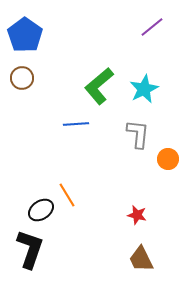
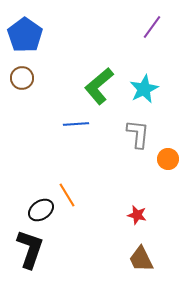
purple line: rotated 15 degrees counterclockwise
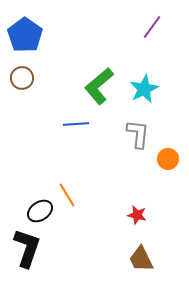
black ellipse: moved 1 px left, 1 px down
black L-shape: moved 3 px left, 1 px up
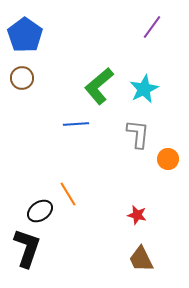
orange line: moved 1 px right, 1 px up
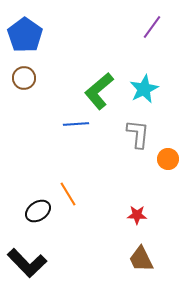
brown circle: moved 2 px right
green L-shape: moved 5 px down
black ellipse: moved 2 px left
red star: rotated 12 degrees counterclockwise
black L-shape: moved 15 px down; rotated 117 degrees clockwise
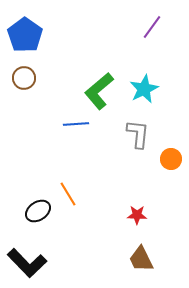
orange circle: moved 3 px right
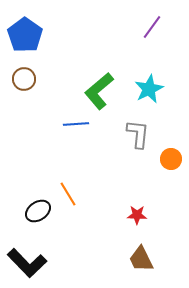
brown circle: moved 1 px down
cyan star: moved 5 px right
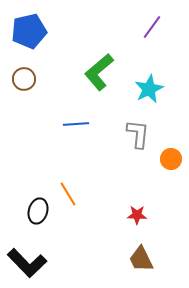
blue pentagon: moved 4 px right, 4 px up; rotated 24 degrees clockwise
green L-shape: moved 19 px up
black ellipse: rotated 40 degrees counterclockwise
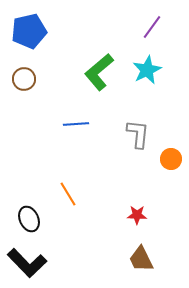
cyan star: moved 2 px left, 19 px up
black ellipse: moved 9 px left, 8 px down; rotated 40 degrees counterclockwise
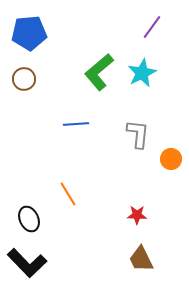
blue pentagon: moved 2 px down; rotated 8 degrees clockwise
cyan star: moved 5 px left, 3 px down
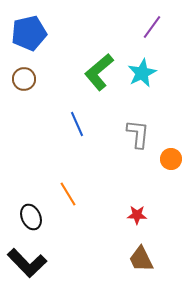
blue pentagon: rotated 8 degrees counterclockwise
blue line: moved 1 px right; rotated 70 degrees clockwise
black ellipse: moved 2 px right, 2 px up
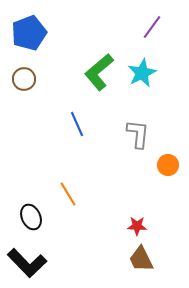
blue pentagon: rotated 8 degrees counterclockwise
orange circle: moved 3 px left, 6 px down
red star: moved 11 px down
